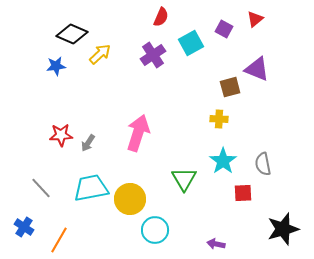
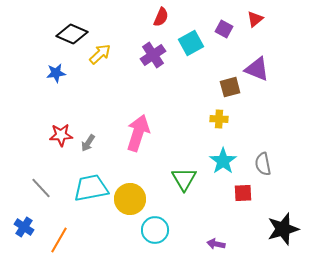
blue star: moved 7 px down
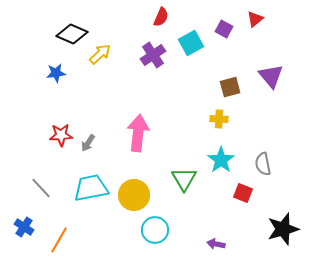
purple triangle: moved 14 px right, 7 px down; rotated 28 degrees clockwise
pink arrow: rotated 12 degrees counterclockwise
cyan star: moved 2 px left, 1 px up
red square: rotated 24 degrees clockwise
yellow circle: moved 4 px right, 4 px up
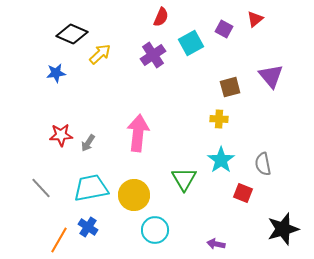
blue cross: moved 64 px right
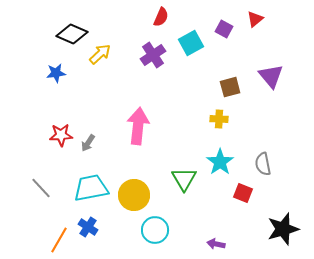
pink arrow: moved 7 px up
cyan star: moved 1 px left, 2 px down
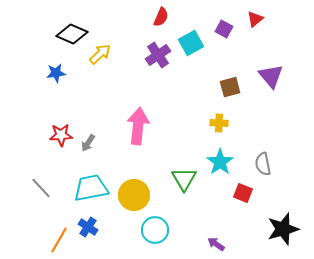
purple cross: moved 5 px right
yellow cross: moved 4 px down
purple arrow: rotated 24 degrees clockwise
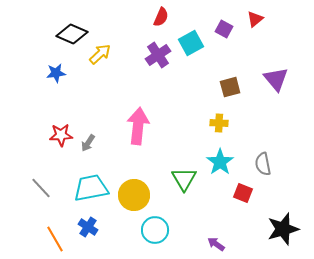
purple triangle: moved 5 px right, 3 px down
orange line: moved 4 px left, 1 px up; rotated 60 degrees counterclockwise
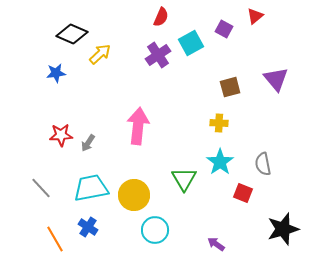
red triangle: moved 3 px up
